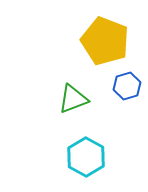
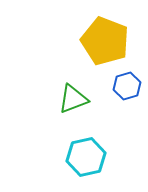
cyan hexagon: rotated 18 degrees clockwise
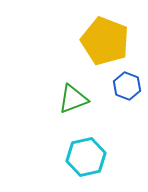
blue hexagon: rotated 24 degrees counterclockwise
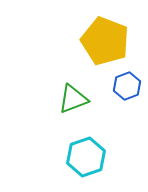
blue hexagon: rotated 20 degrees clockwise
cyan hexagon: rotated 6 degrees counterclockwise
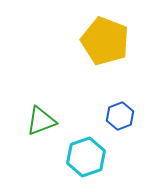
blue hexagon: moved 7 px left, 30 px down
green triangle: moved 32 px left, 22 px down
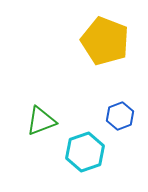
cyan hexagon: moved 1 px left, 5 px up
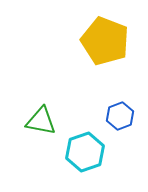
green triangle: rotated 32 degrees clockwise
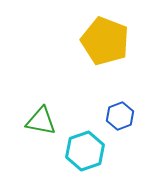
cyan hexagon: moved 1 px up
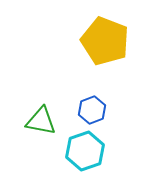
blue hexagon: moved 28 px left, 6 px up
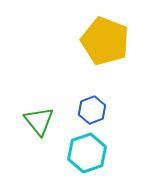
green triangle: moved 2 px left; rotated 40 degrees clockwise
cyan hexagon: moved 2 px right, 2 px down
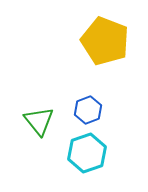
blue hexagon: moved 4 px left
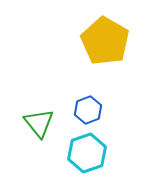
yellow pentagon: rotated 9 degrees clockwise
green triangle: moved 2 px down
